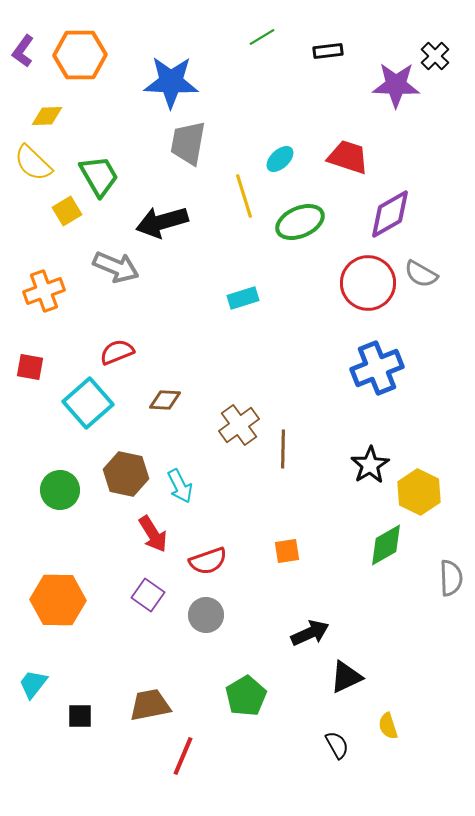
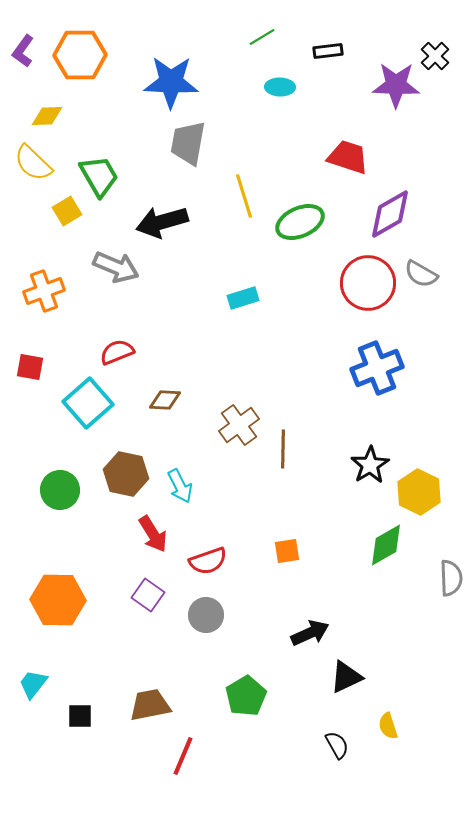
cyan ellipse at (280, 159): moved 72 px up; rotated 44 degrees clockwise
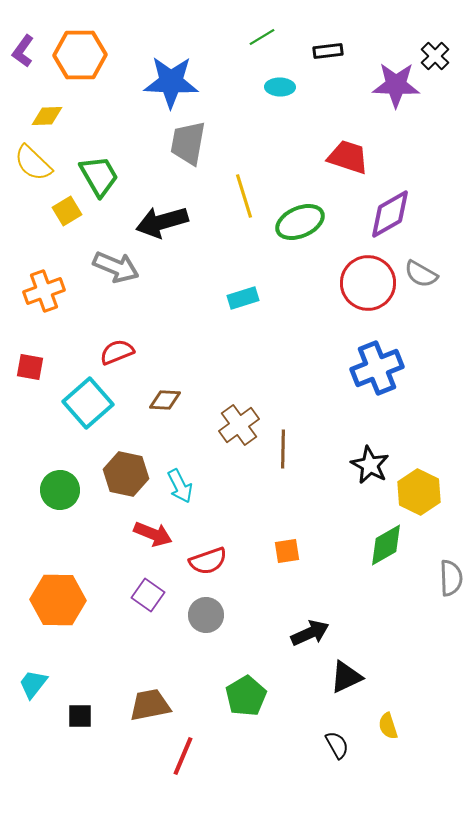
black star at (370, 465): rotated 12 degrees counterclockwise
red arrow at (153, 534): rotated 36 degrees counterclockwise
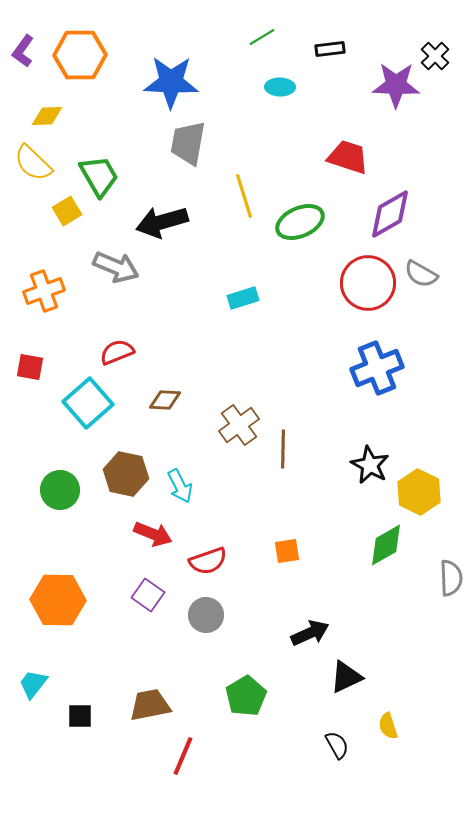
black rectangle at (328, 51): moved 2 px right, 2 px up
